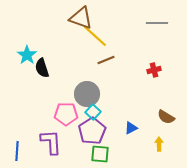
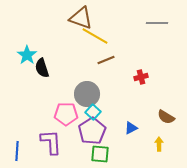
yellow line: rotated 12 degrees counterclockwise
red cross: moved 13 px left, 7 px down
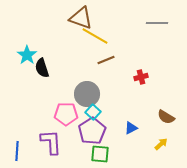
yellow arrow: moved 2 px right; rotated 48 degrees clockwise
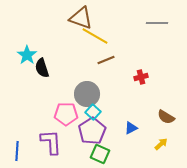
green square: rotated 18 degrees clockwise
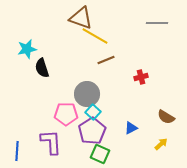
cyan star: moved 6 px up; rotated 24 degrees clockwise
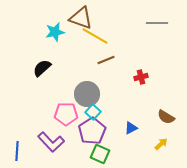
cyan star: moved 28 px right, 17 px up
black semicircle: rotated 66 degrees clockwise
purple L-shape: rotated 140 degrees clockwise
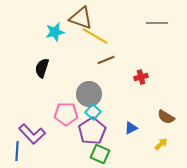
black semicircle: rotated 30 degrees counterclockwise
gray circle: moved 2 px right
purple L-shape: moved 19 px left, 8 px up
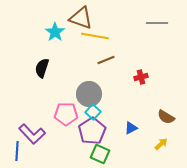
cyan star: rotated 24 degrees counterclockwise
yellow line: rotated 20 degrees counterclockwise
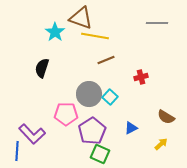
cyan square: moved 17 px right, 15 px up
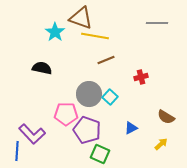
black semicircle: rotated 84 degrees clockwise
purple pentagon: moved 5 px left, 1 px up; rotated 20 degrees counterclockwise
